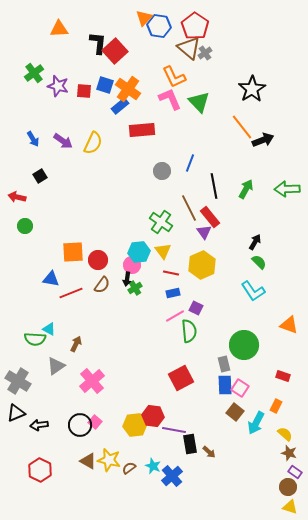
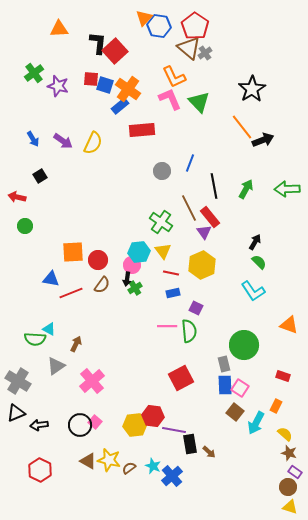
red square at (84, 91): moved 7 px right, 12 px up
pink line at (175, 316): moved 8 px left, 10 px down; rotated 30 degrees clockwise
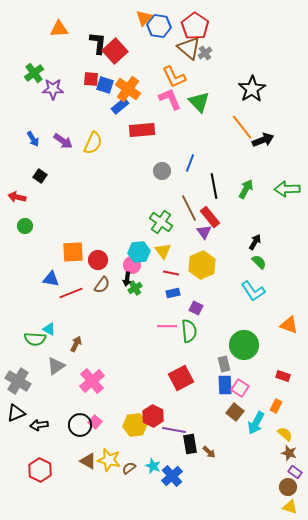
purple star at (58, 86): moved 5 px left, 3 px down; rotated 15 degrees counterclockwise
black square at (40, 176): rotated 24 degrees counterclockwise
red hexagon at (153, 416): rotated 20 degrees clockwise
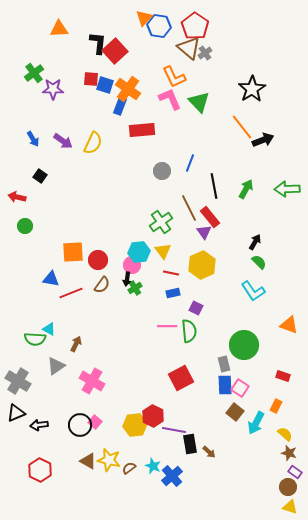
blue rectangle at (120, 106): rotated 30 degrees counterclockwise
green cross at (161, 222): rotated 20 degrees clockwise
pink cross at (92, 381): rotated 20 degrees counterclockwise
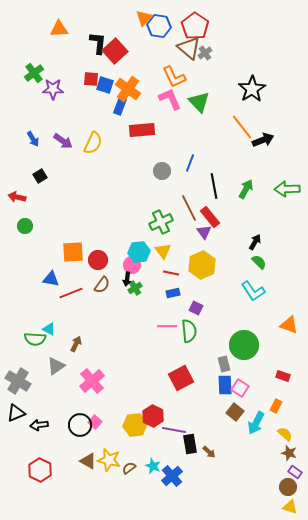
black square at (40, 176): rotated 24 degrees clockwise
green cross at (161, 222): rotated 10 degrees clockwise
pink cross at (92, 381): rotated 20 degrees clockwise
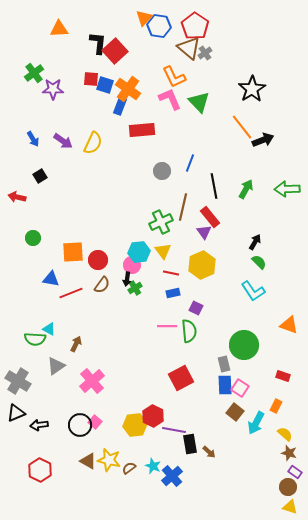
brown line at (189, 208): moved 6 px left, 1 px up; rotated 40 degrees clockwise
green circle at (25, 226): moved 8 px right, 12 px down
